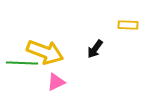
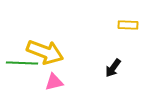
black arrow: moved 18 px right, 19 px down
pink triangle: moved 2 px left; rotated 12 degrees clockwise
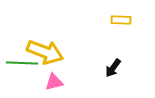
yellow rectangle: moved 7 px left, 5 px up
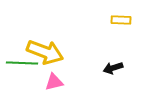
black arrow: rotated 36 degrees clockwise
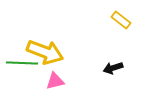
yellow rectangle: rotated 36 degrees clockwise
pink triangle: moved 1 px right, 1 px up
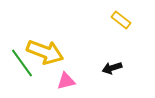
green line: rotated 52 degrees clockwise
black arrow: moved 1 px left
pink triangle: moved 11 px right
